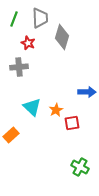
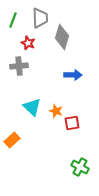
green line: moved 1 px left, 1 px down
gray cross: moved 1 px up
blue arrow: moved 14 px left, 17 px up
orange star: moved 1 px down; rotated 24 degrees counterclockwise
orange rectangle: moved 1 px right, 5 px down
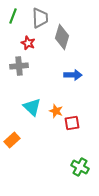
green line: moved 4 px up
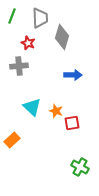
green line: moved 1 px left
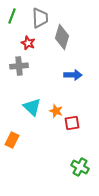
orange rectangle: rotated 21 degrees counterclockwise
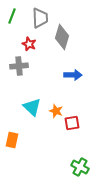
red star: moved 1 px right, 1 px down
orange rectangle: rotated 14 degrees counterclockwise
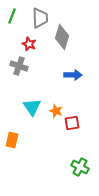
gray cross: rotated 24 degrees clockwise
cyan triangle: rotated 12 degrees clockwise
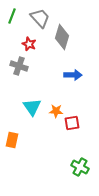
gray trapezoid: rotated 40 degrees counterclockwise
orange star: rotated 16 degrees counterclockwise
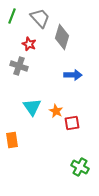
orange star: rotated 24 degrees clockwise
orange rectangle: rotated 21 degrees counterclockwise
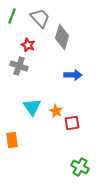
red star: moved 1 px left, 1 px down
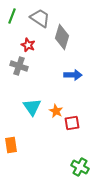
gray trapezoid: rotated 15 degrees counterclockwise
orange rectangle: moved 1 px left, 5 px down
